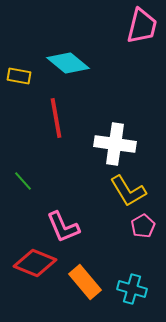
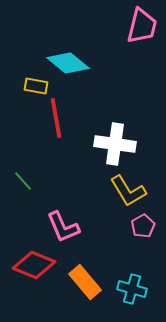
yellow rectangle: moved 17 px right, 10 px down
red diamond: moved 1 px left, 2 px down
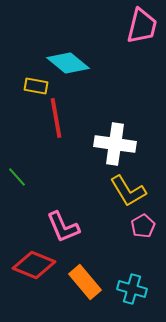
green line: moved 6 px left, 4 px up
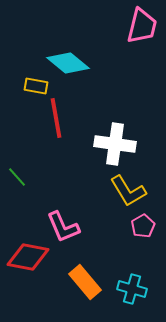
red diamond: moved 6 px left, 8 px up; rotated 12 degrees counterclockwise
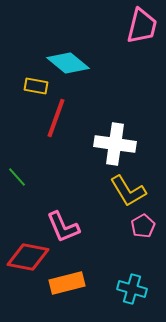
red line: rotated 30 degrees clockwise
orange rectangle: moved 18 px left, 1 px down; rotated 64 degrees counterclockwise
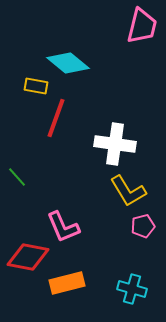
pink pentagon: rotated 15 degrees clockwise
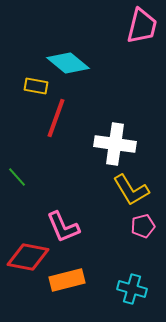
yellow L-shape: moved 3 px right, 1 px up
orange rectangle: moved 3 px up
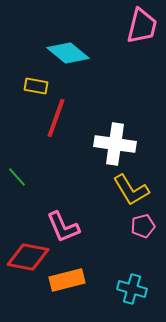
cyan diamond: moved 10 px up
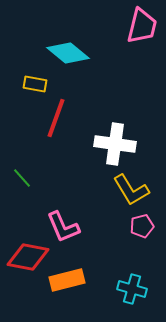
yellow rectangle: moved 1 px left, 2 px up
green line: moved 5 px right, 1 px down
pink pentagon: moved 1 px left
